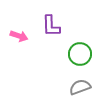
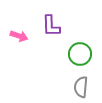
gray semicircle: moved 1 px right; rotated 65 degrees counterclockwise
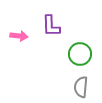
pink arrow: rotated 12 degrees counterclockwise
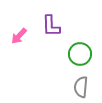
pink arrow: rotated 126 degrees clockwise
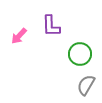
gray semicircle: moved 5 px right, 2 px up; rotated 25 degrees clockwise
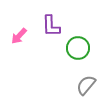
green circle: moved 2 px left, 6 px up
gray semicircle: rotated 10 degrees clockwise
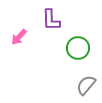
purple L-shape: moved 6 px up
pink arrow: moved 1 px down
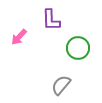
gray semicircle: moved 25 px left
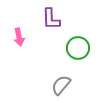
purple L-shape: moved 1 px up
pink arrow: rotated 54 degrees counterclockwise
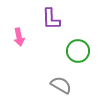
green circle: moved 3 px down
gray semicircle: rotated 80 degrees clockwise
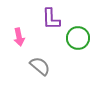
green circle: moved 13 px up
gray semicircle: moved 21 px left, 19 px up; rotated 10 degrees clockwise
